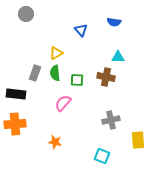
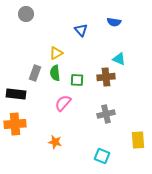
cyan triangle: moved 1 px right, 2 px down; rotated 24 degrees clockwise
brown cross: rotated 18 degrees counterclockwise
gray cross: moved 5 px left, 6 px up
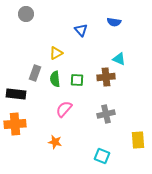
green semicircle: moved 6 px down
pink semicircle: moved 1 px right, 6 px down
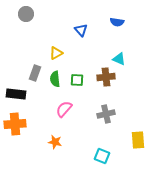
blue semicircle: moved 3 px right
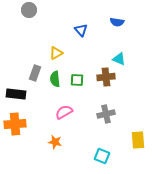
gray circle: moved 3 px right, 4 px up
pink semicircle: moved 3 px down; rotated 18 degrees clockwise
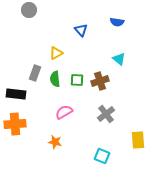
cyan triangle: rotated 16 degrees clockwise
brown cross: moved 6 px left, 4 px down; rotated 12 degrees counterclockwise
gray cross: rotated 24 degrees counterclockwise
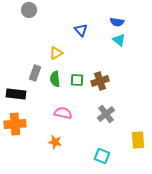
cyan triangle: moved 19 px up
pink semicircle: moved 1 px left, 1 px down; rotated 42 degrees clockwise
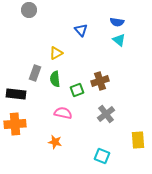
green square: moved 10 px down; rotated 24 degrees counterclockwise
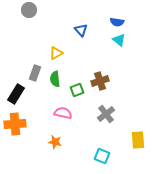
black rectangle: rotated 66 degrees counterclockwise
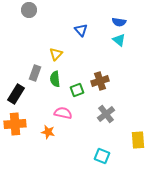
blue semicircle: moved 2 px right
yellow triangle: moved 1 px down; rotated 16 degrees counterclockwise
orange star: moved 7 px left, 10 px up
